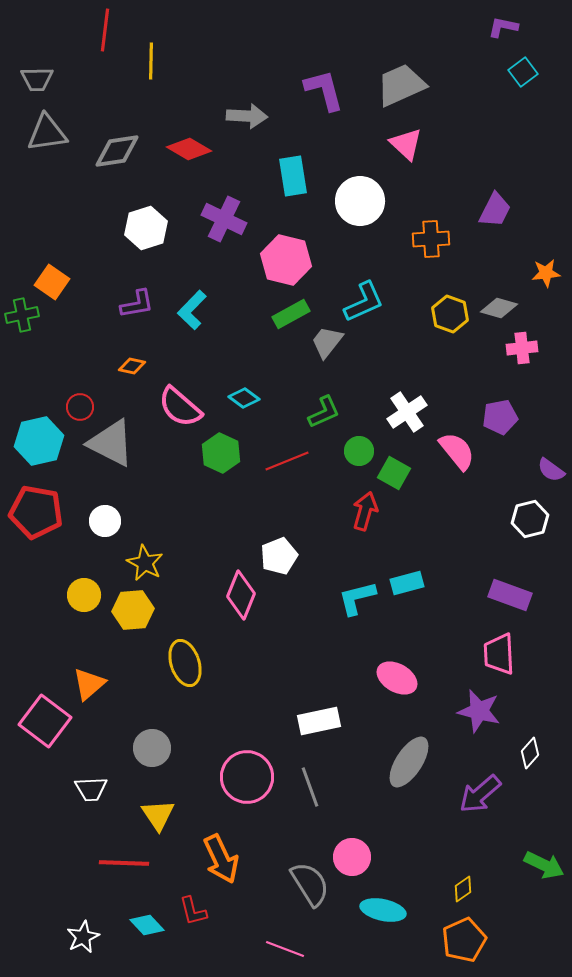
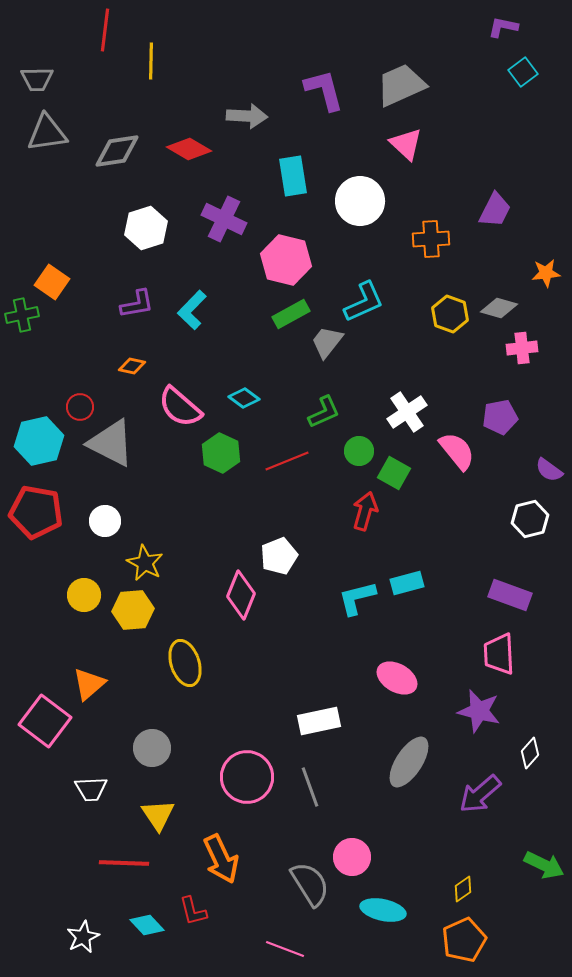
purple semicircle at (551, 470): moved 2 px left
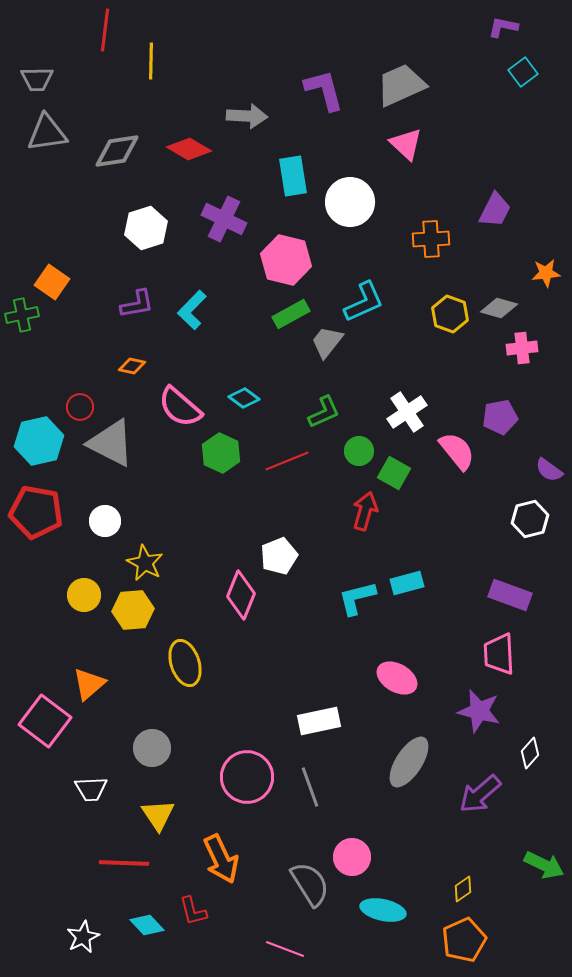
white circle at (360, 201): moved 10 px left, 1 px down
